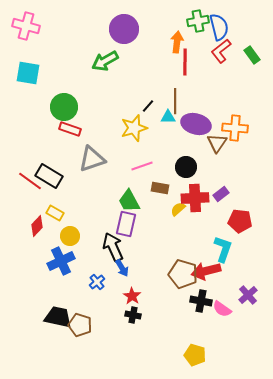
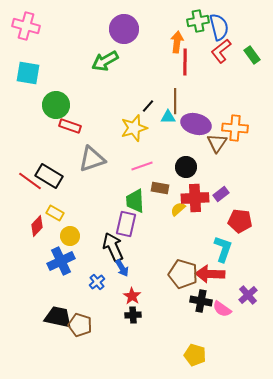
green circle at (64, 107): moved 8 px left, 2 px up
red rectangle at (70, 129): moved 3 px up
green trapezoid at (129, 201): moved 6 px right; rotated 25 degrees clockwise
red arrow at (206, 271): moved 4 px right, 3 px down; rotated 16 degrees clockwise
black cross at (133, 315): rotated 14 degrees counterclockwise
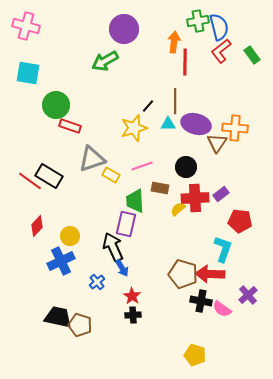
orange arrow at (177, 42): moved 3 px left
cyan triangle at (168, 117): moved 7 px down
yellow rectangle at (55, 213): moved 56 px right, 38 px up
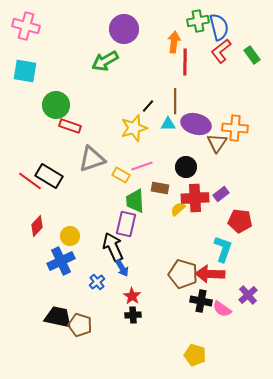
cyan square at (28, 73): moved 3 px left, 2 px up
yellow rectangle at (111, 175): moved 10 px right
